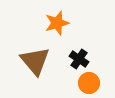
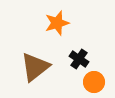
brown triangle: moved 6 px down; rotated 32 degrees clockwise
orange circle: moved 5 px right, 1 px up
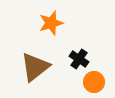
orange star: moved 6 px left
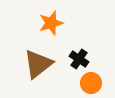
brown triangle: moved 3 px right, 3 px up
orange circle: moved 3 px left, 1 px down
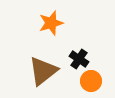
brown triangle: moved 5 px right, 7 px down
orange circle: moved 2 px up
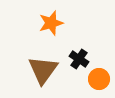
brown triangle: moved 1 px up; rotated 16 degrees counterclockwise
orange circle: moved 8 px right, 2 px up
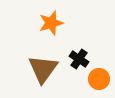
brown triangle: moved 1 px up
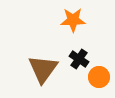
orange star: moved 22 px right, 3 px up; rotated 15 degrees clockwise
orange circle: moved 2 px up
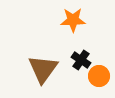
black cross: moved 2 px right, 1 px down
orange circle: moved 1 px up
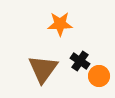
orange star: moved 13 px left, 4 px down
black cross: moved 1 px left, 1 px down
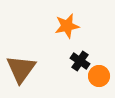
orange star: moved 7 px right, 2 px down; rotated 10 degrees counterclockwise
brown triangle: moved 22 px left
